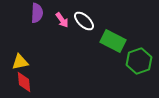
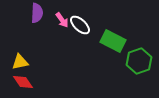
white ellipse: moved 4 px left, 4 px down
red diamond: moved 1 px left; rotated 30 degrees counterclockwise
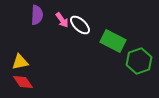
purple semicircle: moved 2 px down
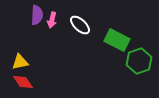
pink arrow: moved 10 px left; rotated 49 degrees clockwise
green rectangle: moved 4 px right, 1 px up
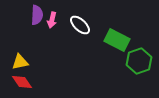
red diamond: moved 1 px left
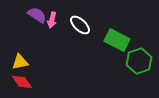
purple semicircle: rotated 60 degrees counterclockwise
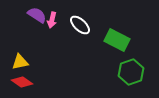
green hexagon: moved 8 px left, 11 px down
red diamond: rotated 20 degrees counterclockwise
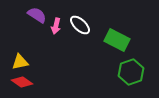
pink arrow: moved 4 px right, 6 px down
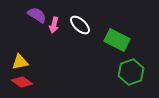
pink arrow: moved 2 px left, 1 px up
